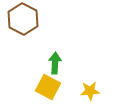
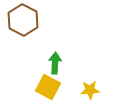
brown hexagon: moved 1 px down
yellow star: moved 1 px up
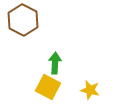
yellow star: rotated 18 degrees clockwise
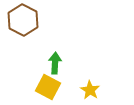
yellow star: rotated 18 degrees clockwise
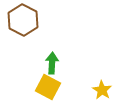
green arrow: moved 3 px left
yellow star: moved 12 px right
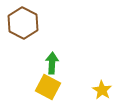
brown hexagon: moved 3 px down
